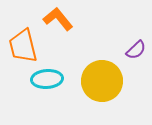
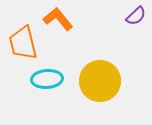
orange trapezoid: moved 3 px up
purple semicircle: moved 34 px up
yellow circle: moved 2 px left
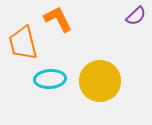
orange L-shape: rotated 12 degrees clockwise
cyan ellipse: moved 3 px right
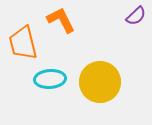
orange L-shape: moved 3 px right, 1 px down
yellow circle: moved 1 px down
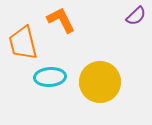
cyan ellipse: moved 2 px up
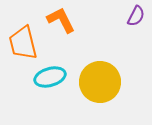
purple semicircle: rotated 20 degrees counterclockwise
cyan ellipse: rotated 12 degrees counterclockwise
